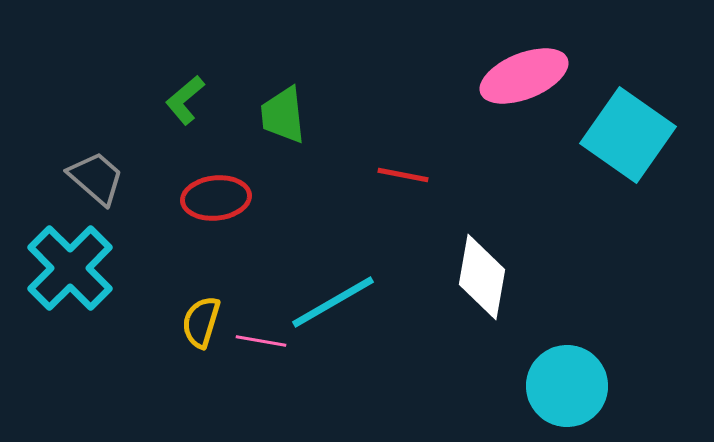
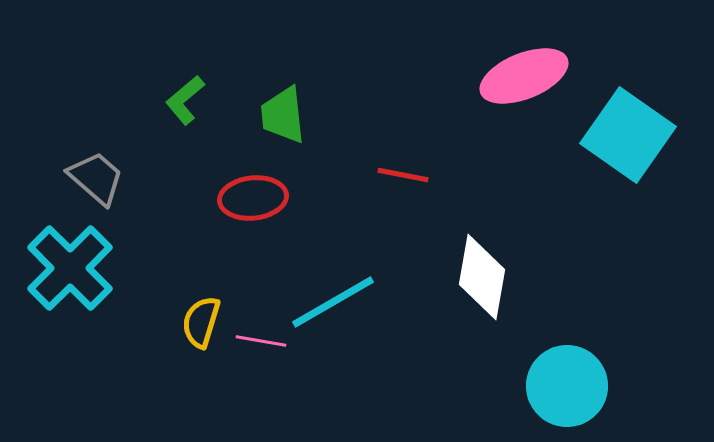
red ellipse: moved 37 px right
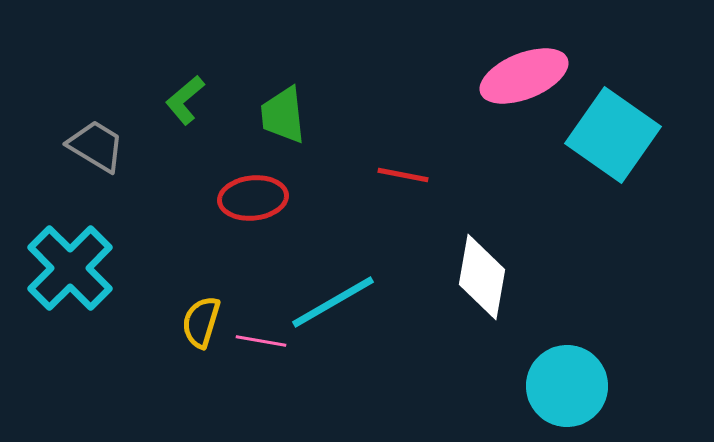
cyan square: moved 15 px left
gray trapezoid: moved 32 px up; rotated 10 degrees counterclockwise
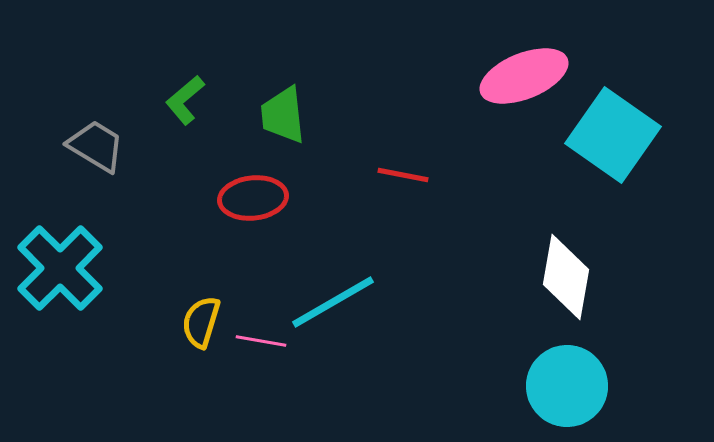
cyan cross: moved 10 px left
white diamond: moved 84 px right
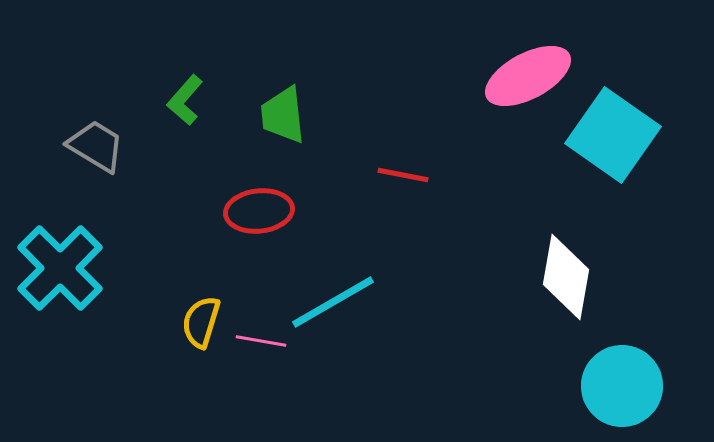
pink ellipse: moved 4 px right; rotated 6 degrees counterclockwise
green L-shape: rotated 9 degrees counterclockwise
red ellipse: moved 6 px right, 13 px down
cyan circle: moved 55 px right
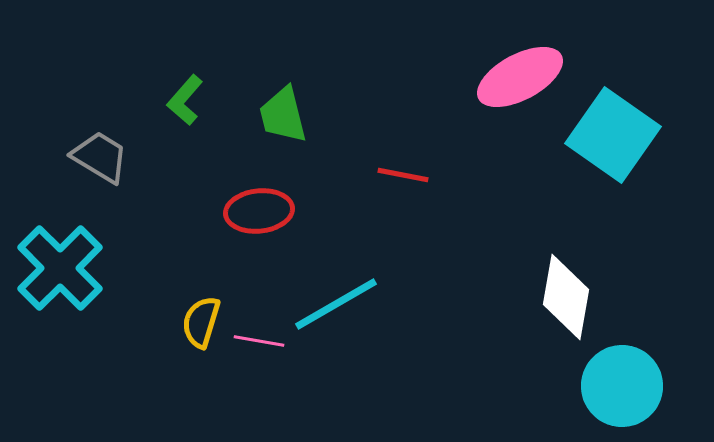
pink ellipse: moved 8 px left, 1 px down
green trapezoid: rotated 8 degrees counterclockwise
gray trapezoid: moved 4 px right, 11 px down
white diamond: moved 20 px down
cyan line: moved 3 px right, 2 px down
pink line: moved 2 px left
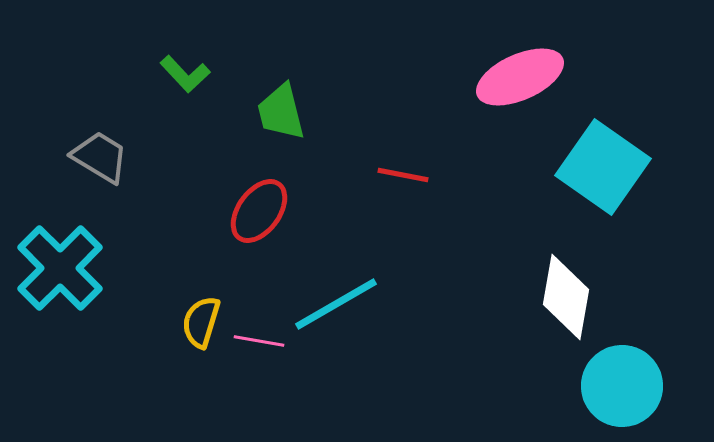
pink ellipse: rotated 4 degrees clockwise
green L-shape: moved 26 px up; rotated 84 degrees counterclockwise
green trapezoid: moved 2 px left, 3 px up
cyan square: moved 10 px left, 32 px down
red ellipse: rotated 48 degrees counterclockwise
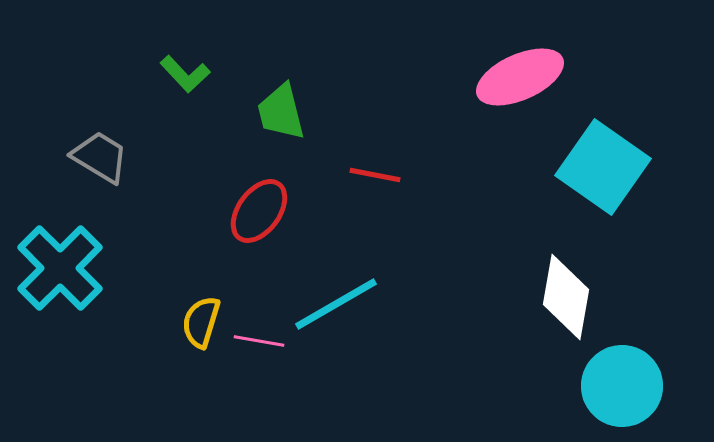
red line: moved 28 px left
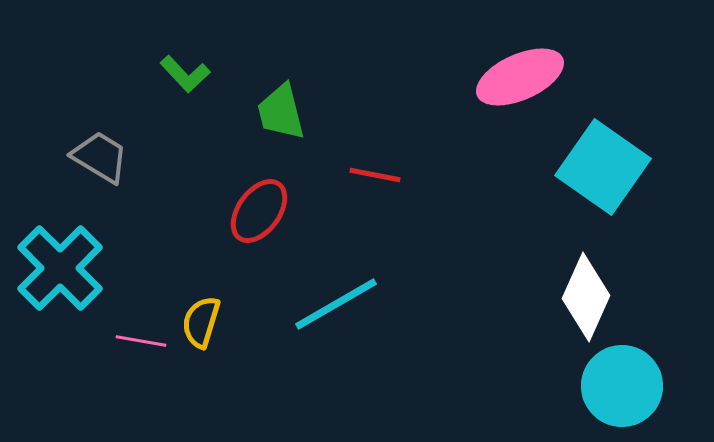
white diamond: moved 20 px right; rotated 14 degrees clockwise
pink line: moved 118 px left
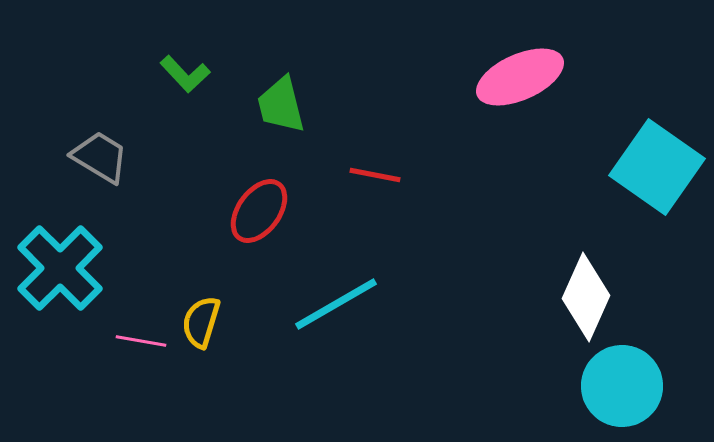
green trapezoid: moved 7 px up
cyan square: moved 54 px right
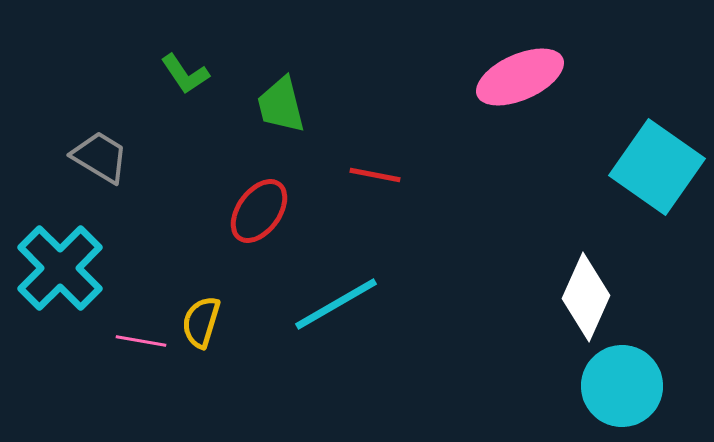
green L-shape: rotated 9 degrees clockwise
